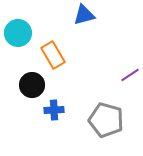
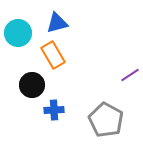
blue triangle: moved 27 px left, 8 px down
gray pentagon: rotated 12 degrees clockwise
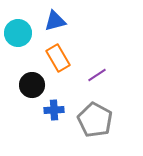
blue triangle: moved 2 px left, 2 px up
orange rectangle: moved 5 px right, 3 px down
purple line: moved 33 px left
gray pentagon: moved 11 px left
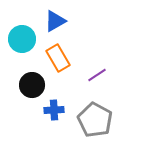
blue triangle: rotated 15 degrees counterclockwise
cyan circle: moved 4 px right, 6 px down
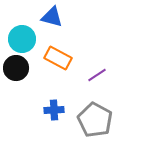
blue triangle: moved 3 px left, 4 px up; rotated 45 degrees clockwise
orange rectangle: rotated 32 degrees counterclockwise
black circle: moved 16 px left, 17 px up
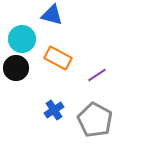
blue triangle: moved 2 px up
blue cross: rotated 30 degrees counterclockwise
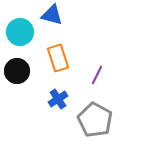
cyan circle: moved 2 px left, 7 px up
orange rectangle: rotated 44 degrees clockwise
black circle: moved 1 px right, 3 px down
purple line: rotated 30 degrees counterclockwise
blue cross: moved 4 px right, 11 px up
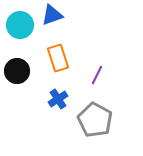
blue triangle: rotated 35 degrees counterclockwise
cyan circle: moved 7 px up
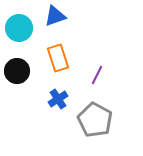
blue triangle: moved 3 px right, 1 px down
cyan circle: moved 1 px left, 3 px down
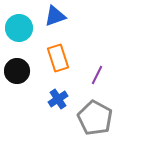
gray pentagon: moved 2 px up
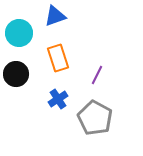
cyan circle: moved 5 px down
black circle: moved 1 px left, 3 px down
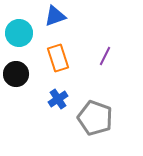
purple line: moved 8 px right, 19 px up
gray pentagon: rotated 8 degrees counterclockwise
